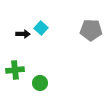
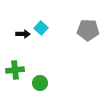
gray pentagon: moved 3 px left
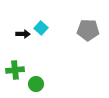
green circle: moved 4 px left, 1 px down
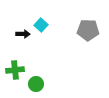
cyan square: moved 3 px up
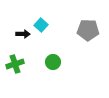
green cross: moved 6 px up; rotated 12 degrees counterclockwise
green circle: moved 17 px right, 22 px up
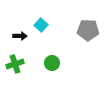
black arrow: moved 3 px left, 2 px down
green circle: moved 1 px left, 1 px down
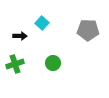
cyan square: moved 1 px right, 2 px up
green circle: moved 1 px right
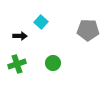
cyan square: moved 1 px left, 1 px up
green cross: moved 2 px right
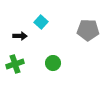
green cross: moved 2 px left
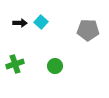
black arrow: moved 13 px up
green circle: moved 2 px right, 3 px down
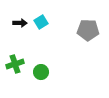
cyan square: rotated 16 degrees clockwise
green circle: moved 14 px left, 6 px down
